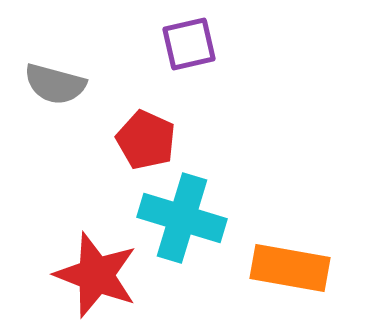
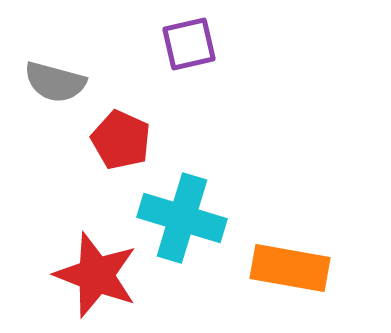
gray semicircle: moved 2 px up
red pentagon: moved 25 px left
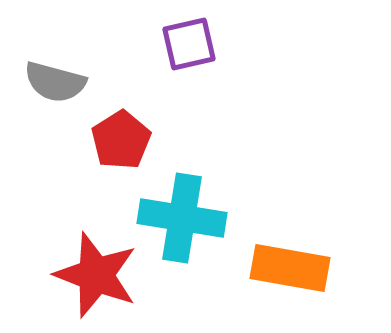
red pentagon: rotated 16 degrees clockwise
cyan cross: rotated 8 degrees counterclockwise
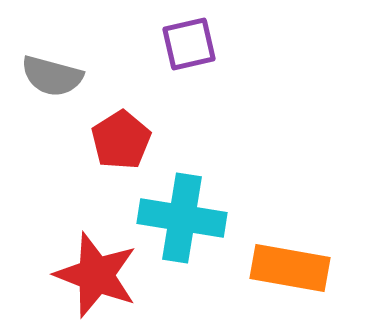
gray semicircle: moved 3 px left, 6 px up
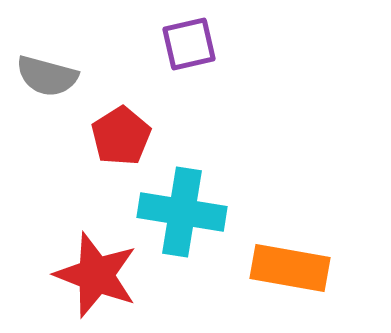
gray semicircle: moved 5 px left
red pentagon: moved 4 px up
cyan cross: moved 6 px up
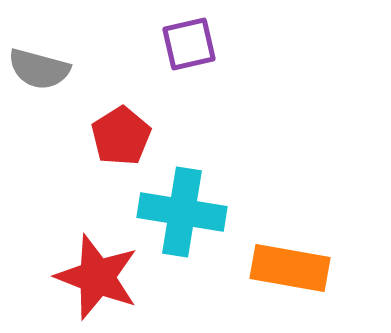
gray semicircle: moved 8 px left, 7 px up
red star: moved 1 px right, 2 px down
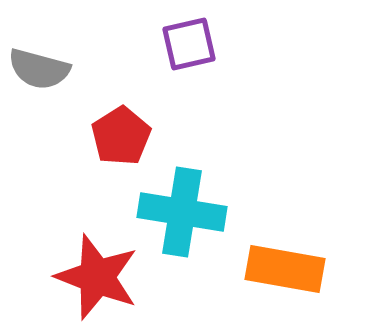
orange rectangle: moved 5 px left, 1 px down
